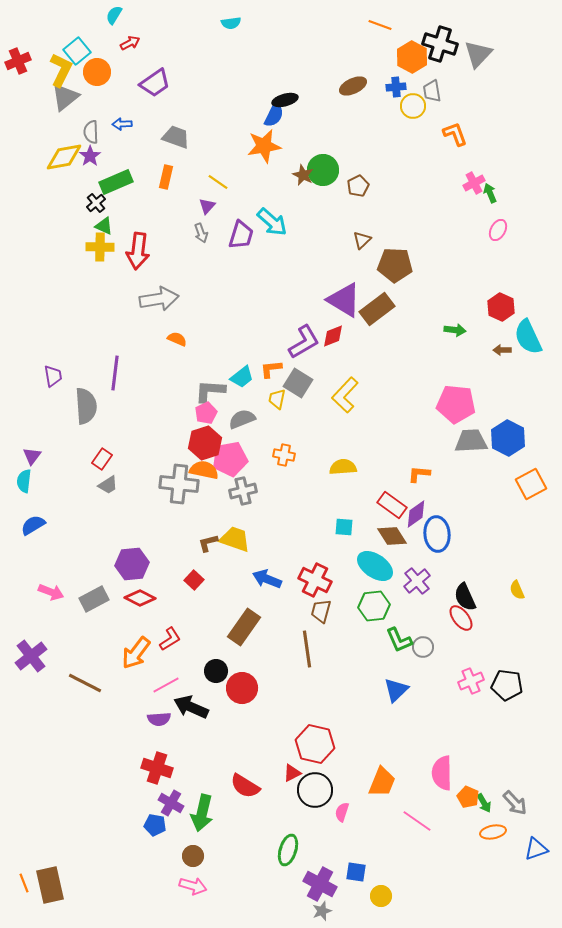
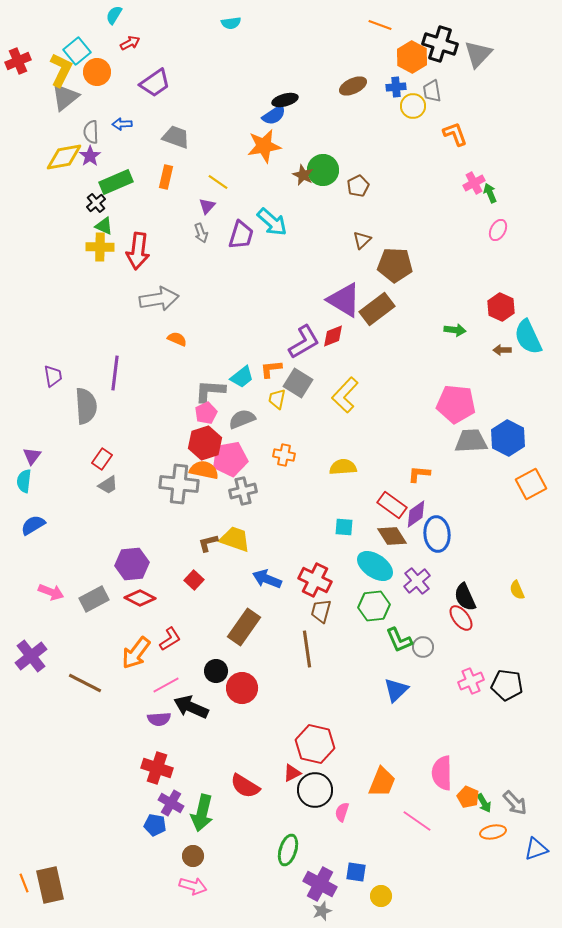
blue semicircle at (274, 115): rotated 30 degrees clockwise
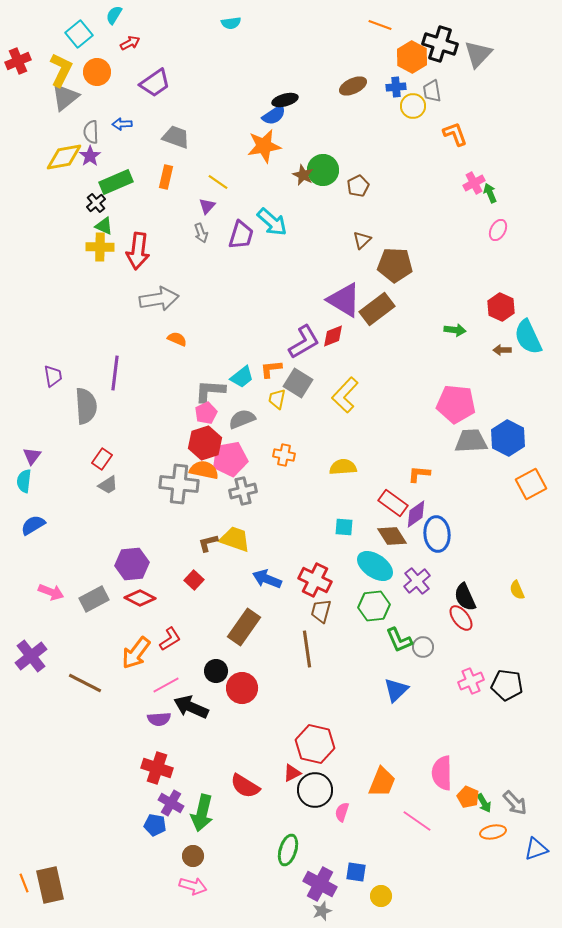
cyan square at (77, 51): moved 2 px right, 17 px up
red rectangle at (392, 505): moved 1 px right, 2 px up
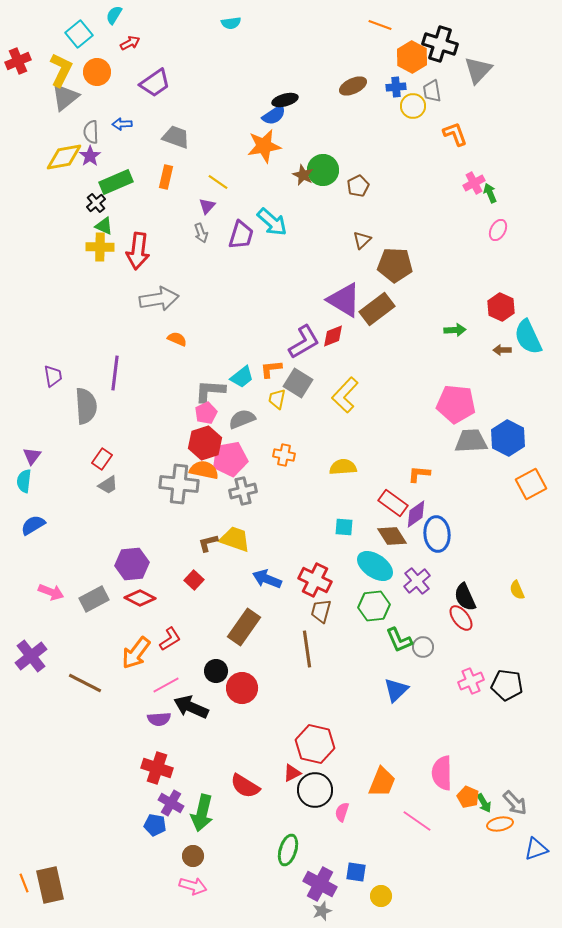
gray triangle at (478, 54): moved 16 px down
green arrow at (455, 330): rotated 10 degrees counterclockwise
orange ellipse at (493, 832): moved 7 px right, 8 px up
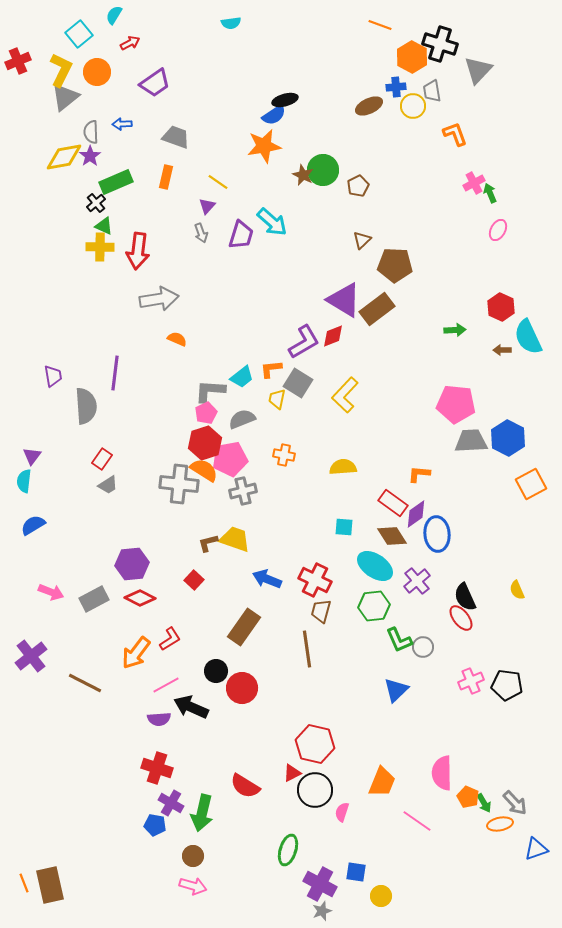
brown ellipse at (353, 86): moved 16 px right, 20 px down
orange semicircle at (204, 470): rotated 20 degrees clockwise
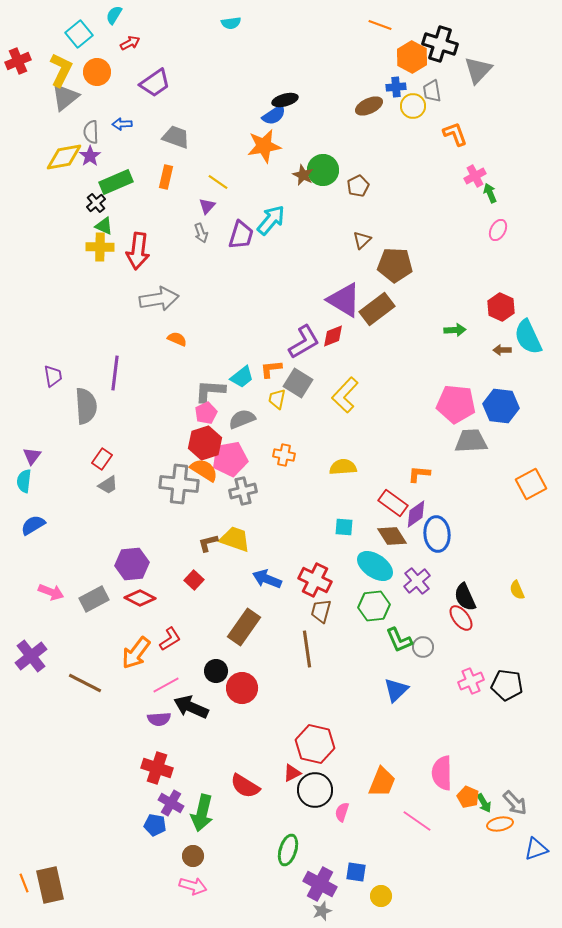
pink cross at (474, 183): moved 1 px right, 7 px up
cyan arrow at (272, 222): moved 1 px left, 2 px up; rotated 92 degrees counterclockwise
blue hexagon at (508, 438): moved 7 px left, 32 px up; rotated 20 degrees counterclockwise
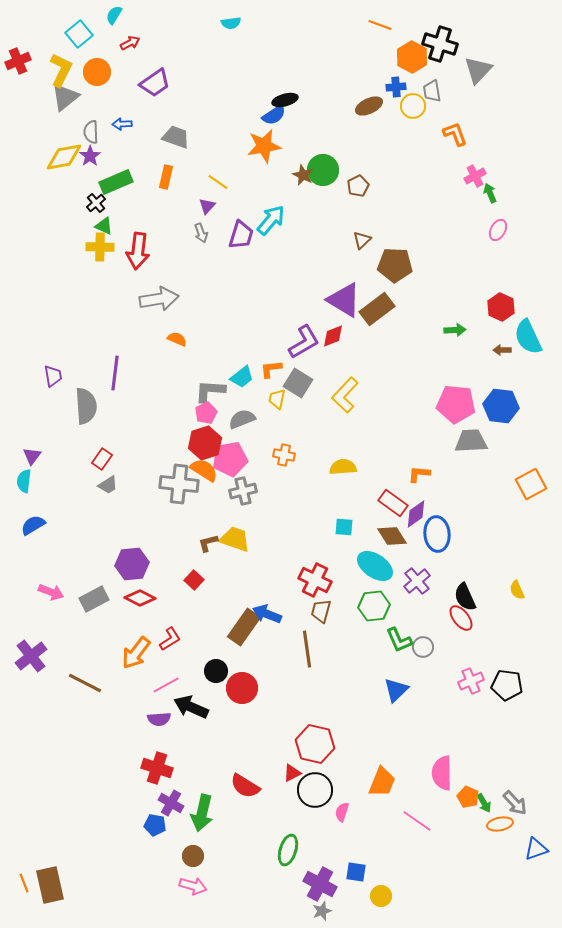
blue arrow at (267, 579): moved 35 px down
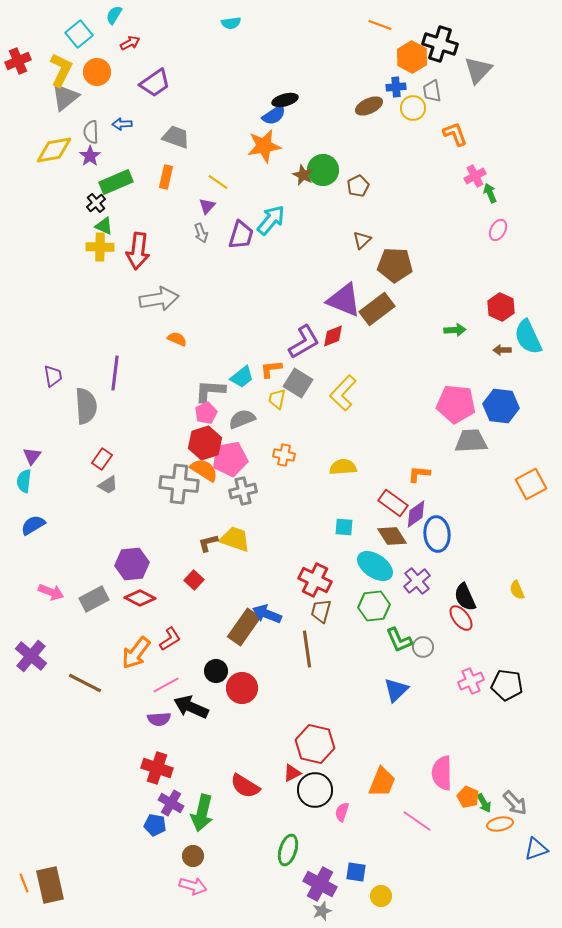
yellow circle at (413, 106): moved 2 px down
yellow diamond at (64, 157): moved 10 px left, 7 px up
purple triangle at (344, 300): rotated 9 degrees counterclockwise
yellow L-shape at (345, 395): moved 2 px left, 2 px up
purple cross at (31, 656): rotated 12 degrees counterclockwise
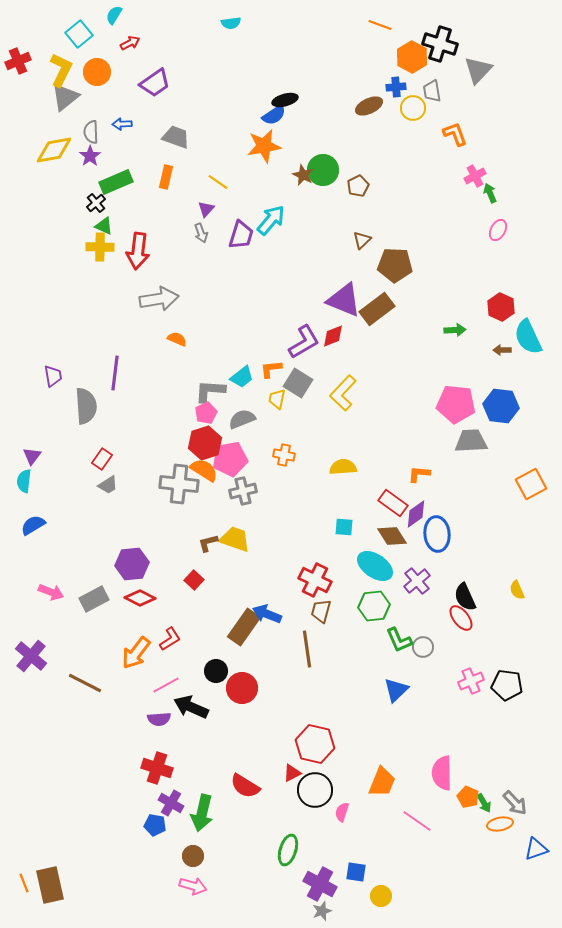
purple triangle at (207, 206): moved 1 px left, 3 px down
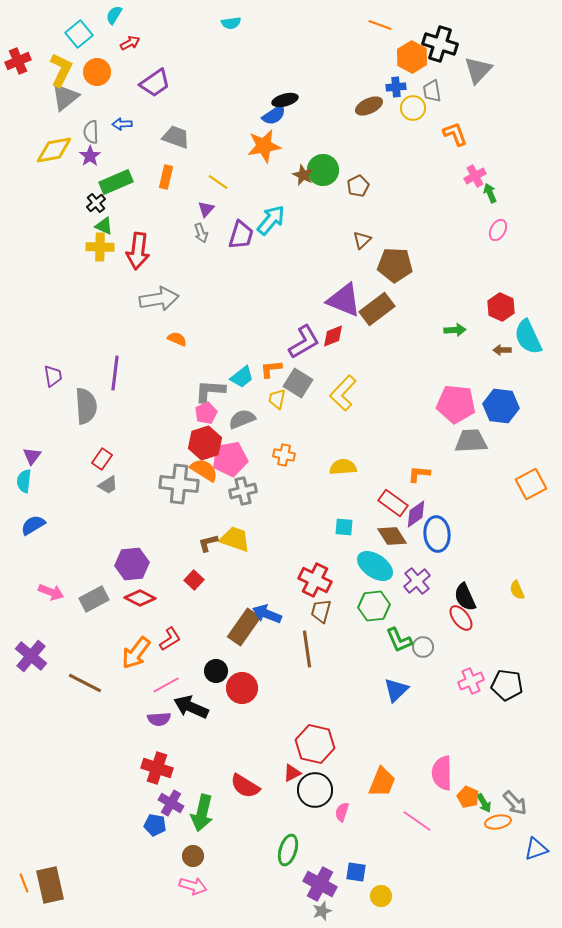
orange ellipse at (500, 824): moved 2 px left, 2 px up
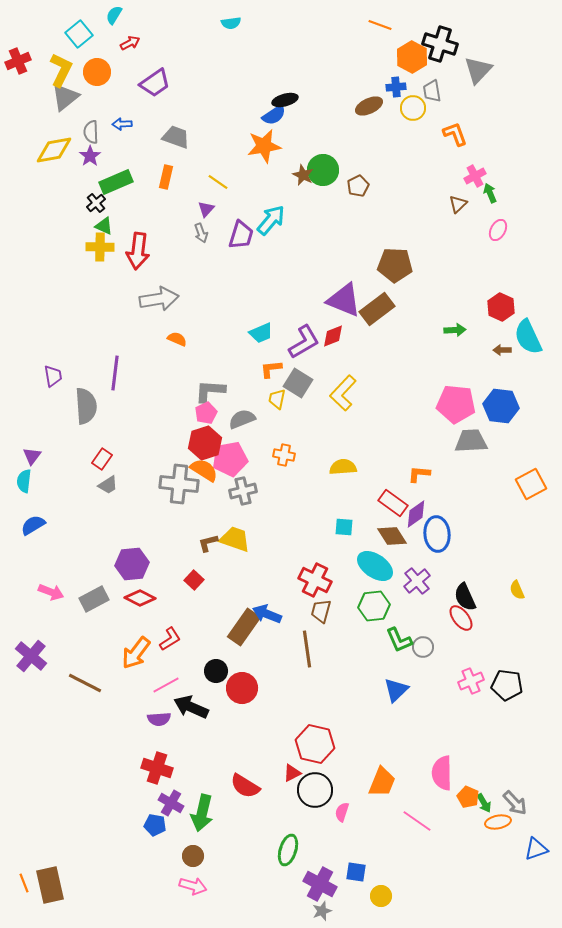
brown triangle at (362, 240): moved 96 px right, 36 px up
cyan trapezoid at (242, 377): moved 19 px right, 44 px up; rotated 15 degrees clockwise
